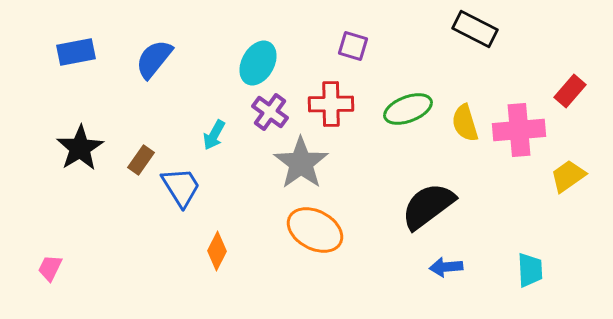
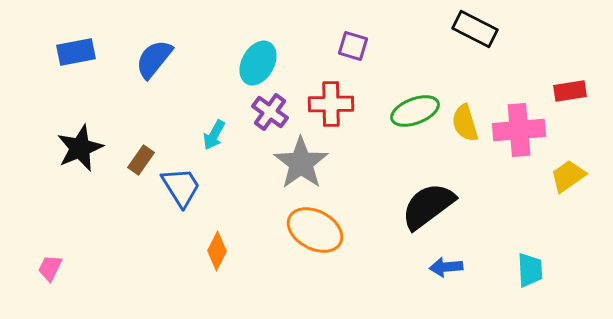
red rectangle: rotated 40 degrees clockwise
green ellipse: moved 7 px right, 2 px down
black star: rotated 9 degrees clockwise
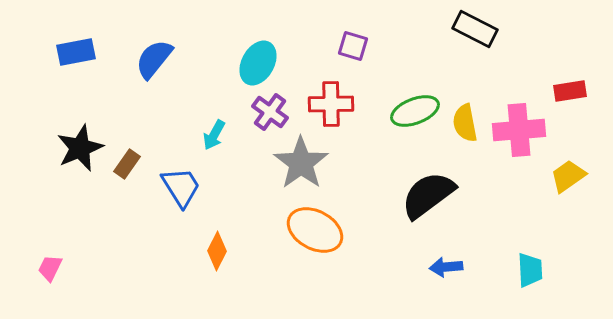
yellow semicircle: rotated 6 degrees clockwise
brown rectangle: moved 14 px left, 4 px down
black semicircle: moved 11 px up
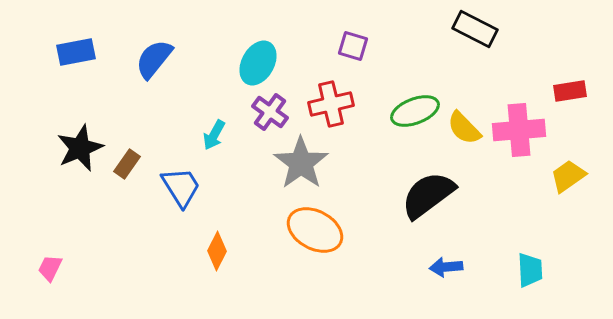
red cross: rotated 12 degrees counterclockwise
yellow semicircle: moved 1 px left, 5 px down; rotated 33 degrees counterclockwise
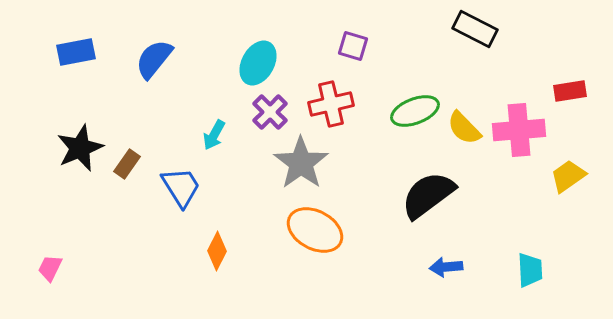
purple cross: rotated 9 degrees clockwise
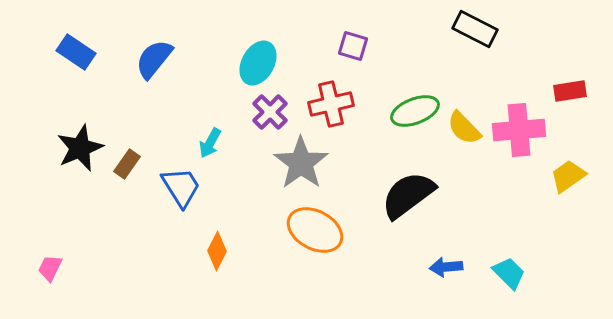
blue rectangle: rotated 45 degrees clockwise
cyan arrow: moved 4 px left, 8 px down
black semicircle: moved 20 px left
cyan trapezoid: moved 21 px left, 3 px down; rotated 42 degrees counterclockwise
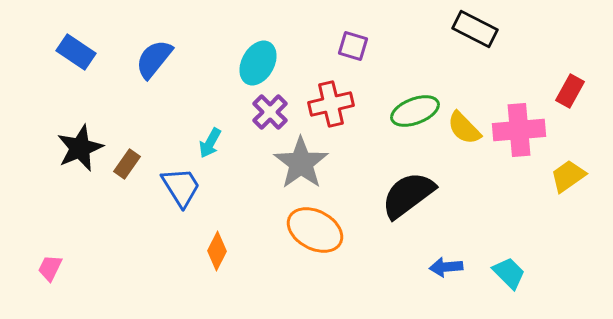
red rectangle: rotated 52 degrees counterclockwise
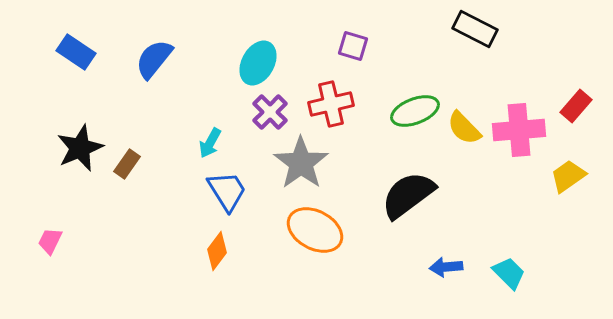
red rectangle: moved 6 px right, 15 px down; rotated 12 degrees clockwise
blue trapezoid: moved 46 px right, 4 px down
orange diamond: rotated 9 degrees clockwise
pink trapezoid: moved 27 px up
